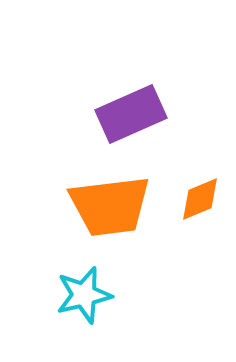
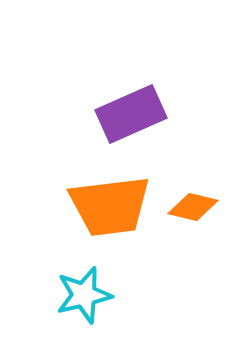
orange diamond: moved 7 px left, 8 px down; rotated 36 degrees clockwise
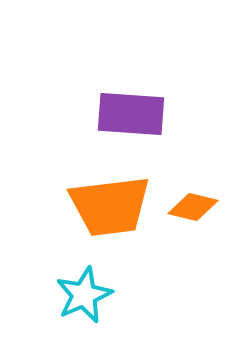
purple rectangle: rotated 28 degrees clockwise
cyan star: rotated 10 degrees counterclockwise
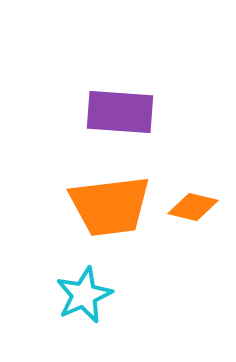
purple rectangle: moved 11 px left, 2 px up
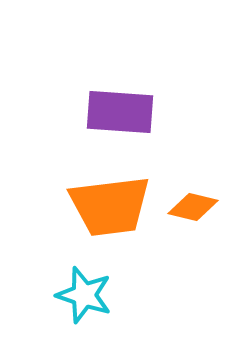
cyan star: rotated 30 degrees counterclockwise
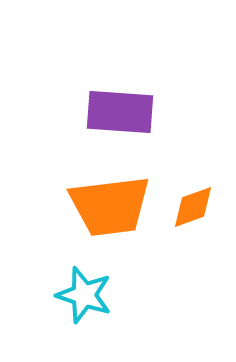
orange diamond: rotated 33 degrees counterclockwise
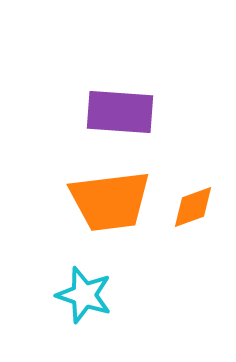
orange trapezoid: moved 5 px up
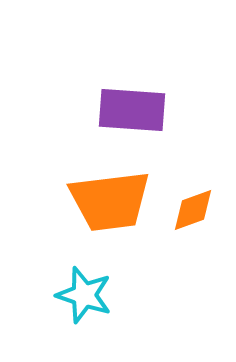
purple rectangle: moved 12 px right, 2 px up
orange diamond: moved 3 px down
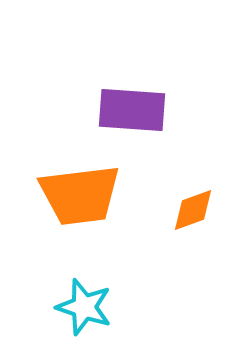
orange trapezoid: moved 30 px left, 6 px up
cyan star: moved 12 px down
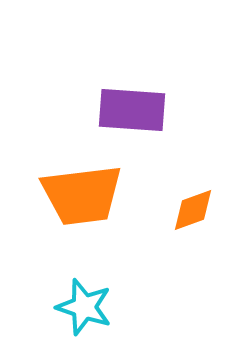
orange trapezoid: moved 2 px right
